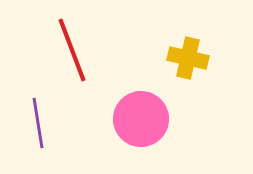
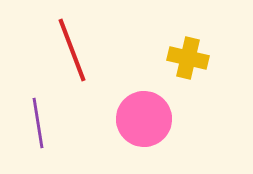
pink circle: moved 3 px right
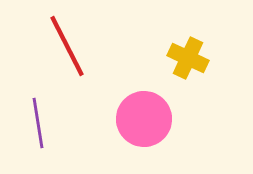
red line: moved 5 px left, 4 px up; rotated 6 degrees counterclockwise
yellow cross: rotated 12 degrees clockwise
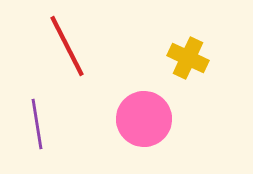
purple line: moved 1 px left, 1 px down
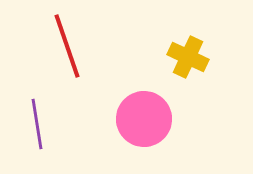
red line: rotated 8 degrees clockwise
yellow cross: moved 1 px up
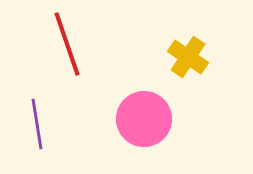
red line: moved 2 px up
yellow cross: rotated 9 degrees clockwise
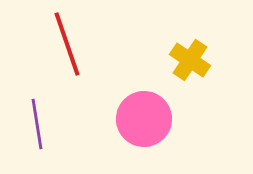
yellow cross: moved 2 px right, 3 px down
